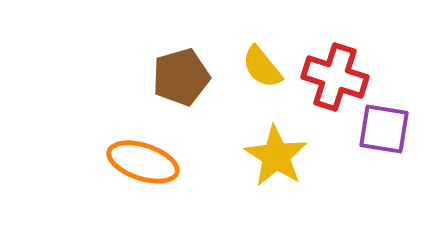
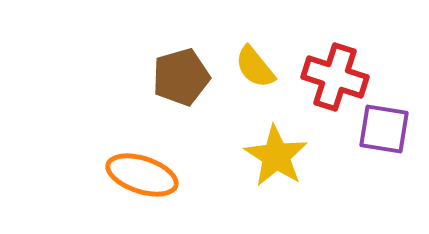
yellow semicircle: moved 7 px left
orange ellipse: moved 1 px left, 13 px down
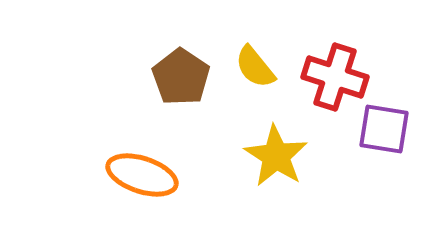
brown pentagon: rotated 22 degrees counterclockwise
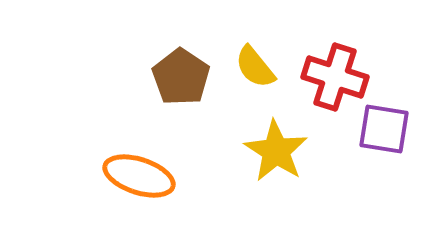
yellow star: moved 5 px up
orange ellipse: moved 3 px left, 1 px down
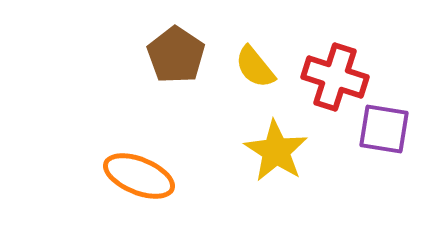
brown pentagon: moved 5 px left, 22 px up
orange ellipse: rotated 4 degrees clockwise
